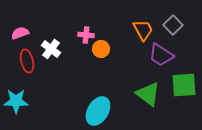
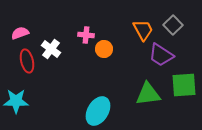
orange circle: moved 3 px right
green triangle: rotated 44 degrees counterclockwise
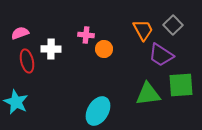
white cross: rotated 36 degrees counterclockwise
green square: moved 3 px left
cyan star: moved 1 px down; rotated 25 degrees clockwise
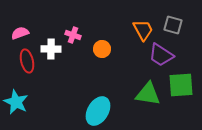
gray square: rotated 30 degrees counterclockwise
pink cross: moved 13 px left; rotated 14 degrees clockwise
orange circle: moved 2 px left
green triangle: rotated 16 degrees clockwise
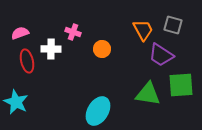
pink cross: moved 3 px up
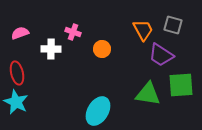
red ellipse: moved 10 px left, 12 px down
